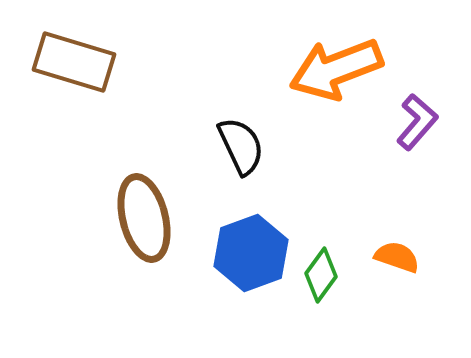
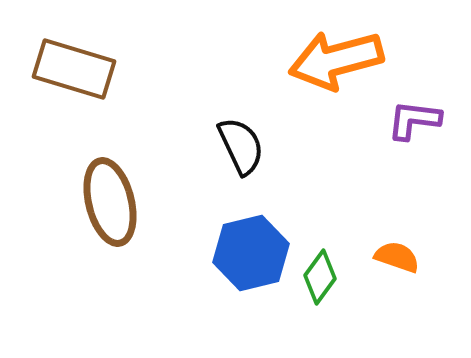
brown rectangle: moved 7 px down
orange arrow: moved 9 px up; rotated 6 degrees clockwise
purple L-shape: moved 3 px left, 2 px up; rotated 124 degrees counterclockwise
brown ellipse: moved 34 px left, 16 px up
blue hexagon: rotated 6 degrees clockwise
green diamond: moved 1 px left, 2 px down
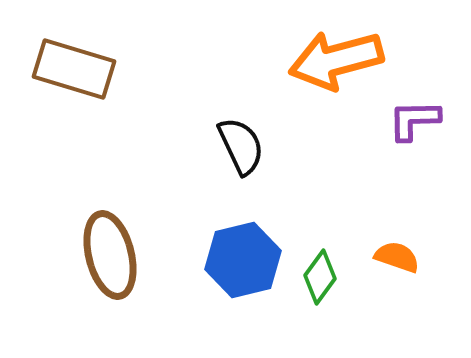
purple L-shape: rotated 8 degrees counterclockwise
brown ellipse: moved 53 px down
blue hexagon: moved 8 px left, 7 px down
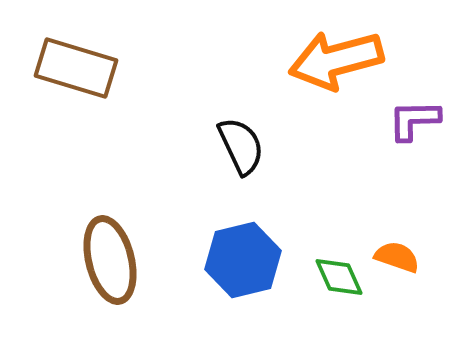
brown rectangle: moved 2 px right, 1 px up
brown ellipse: moved 5 px down
green diamond: moved 19 px right; rotated 60 degrees counterclockwise
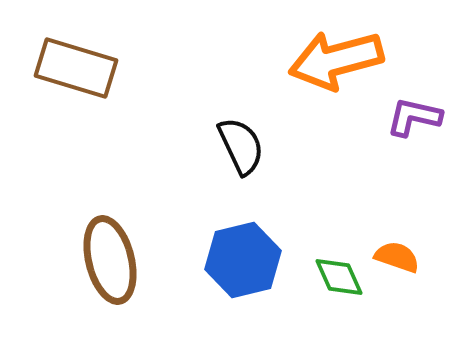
purple L-shape: moved 3 px up; rotated 14 degrees clockwise
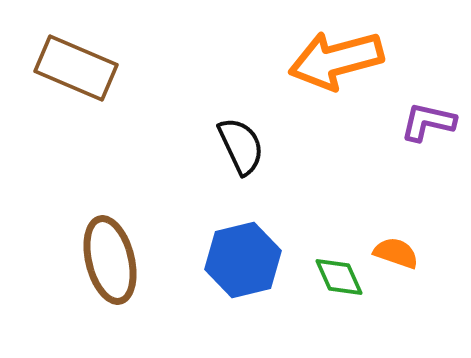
brown rectangle: rotated 6 degrees clockwise
purple L-shape: moved 14 px right, 5 px down
orange semicircle: moved 1 px left, 4 px up
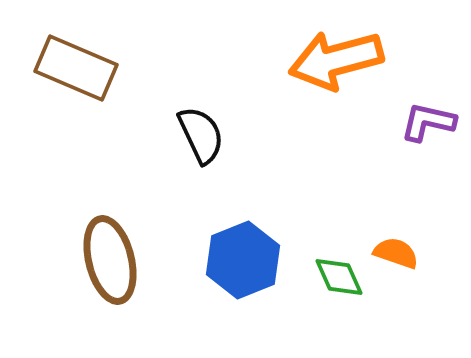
black semicircle: moved 40 px left, 11 px up
blue hexagon: rotated 8 degrees counterclockwise
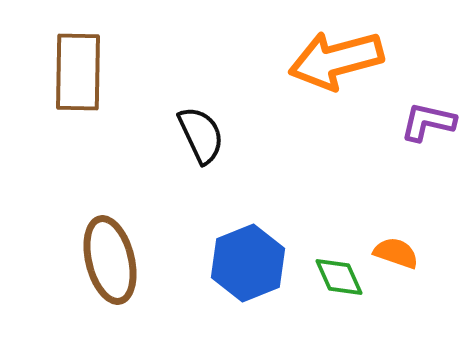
brown rectangle: moved 2 px right, 4 px down; rotated 68 degrees clockwise
blue hexagon: moved 5 px right, 3 px down
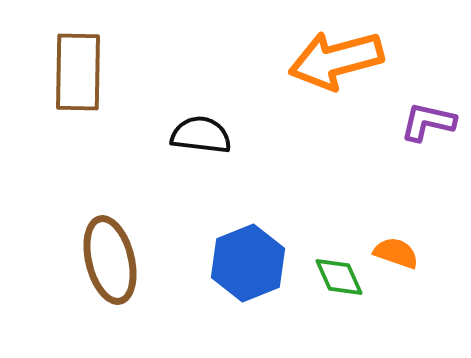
black semicircle: rotated 58 degrees counterclockwise
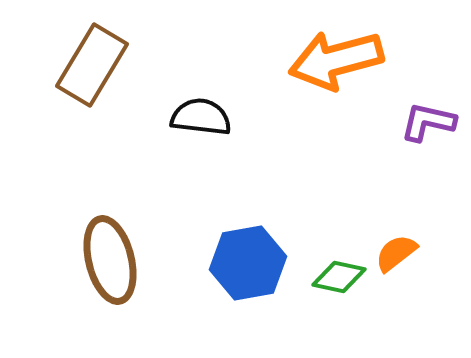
brown rectangle: moved 14 px right, 7 px up; rotated 30 degrees clockwise
black semicircle: moved 18 px up
orange semicircle: rotated 57 degrees counterclockwise
blue hexagon: rotated 12 degrees clockwise
green diamond: rotated 54 degrees counterclockwise
